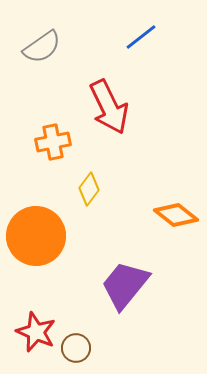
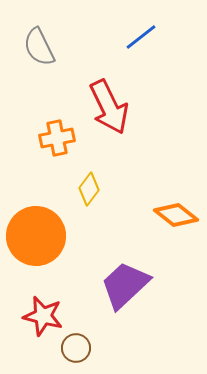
gray semicircle: moved 3 px left; rotated 99 degrees clockwise
orange cross: moved 4 px right, 4 px up
purple trapezoid: rotated 8 degrees clockwise
red star: moved 7 px right, 16 px up; rotated 9 degrees counterclockwise
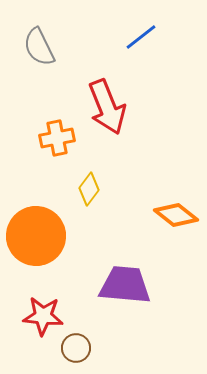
red arrow: moved 2 px left; rotated 4 degrees clockwise
purple trapezoid: rotated 48 degrees clockwise
red star: rotated 9 degrees counterclockwise
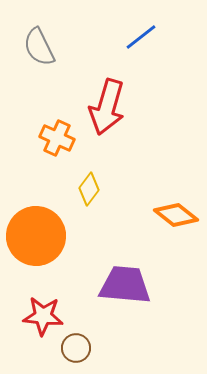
red arrow: rotated 38 degrees clockwise
orange cross: rotated 36 degrees clockwise
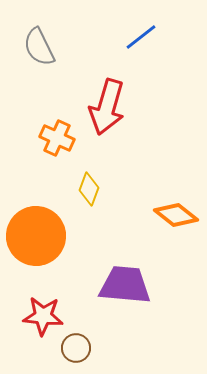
yellow diamond: rotated 16 degrees counterclockwise
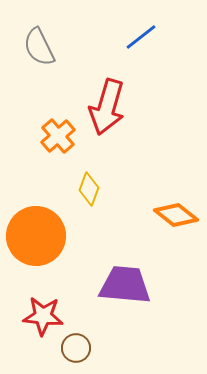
orange cross: moved 1 px right, 2 px up; rotated 24 degrees clockwise
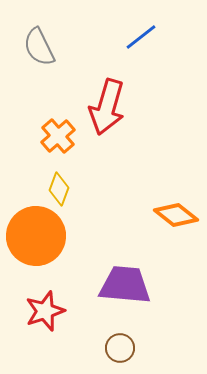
yellow diamond: moved 30 px left
red star: moved 2 px right, 5 px up; rotated 24 degrees counterclockwise
brown circle: moved 44 px right
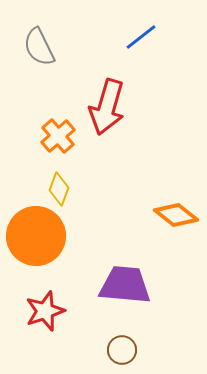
brown circle: moved 2 px right, 2 px down
